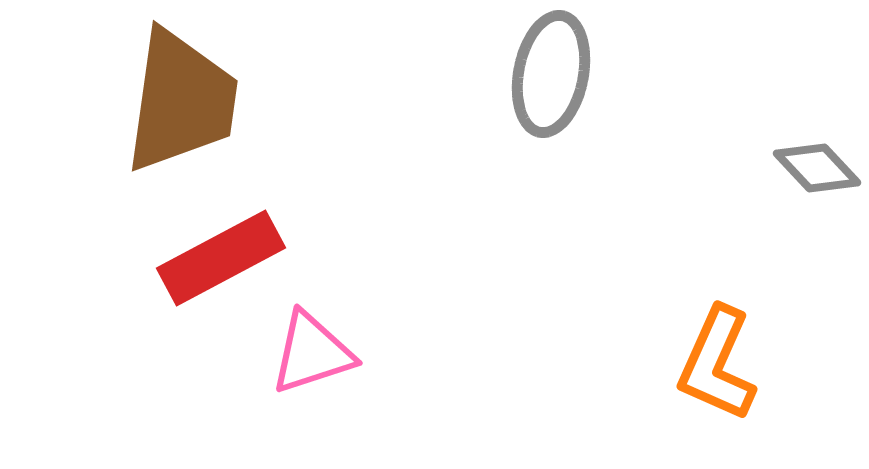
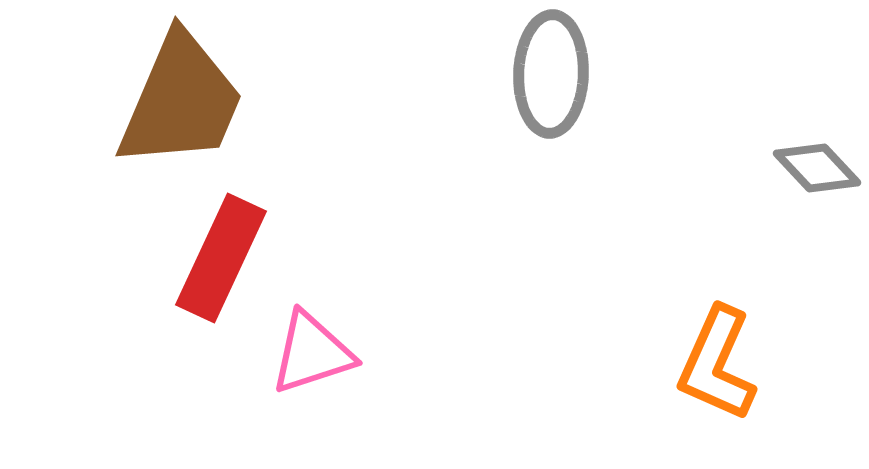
gray ellipse: rotated 9 degrees counterclockwise
brown trapezoid: rotated 15 degrees clockwise
red rectangle: rotated 37 degrees counterclockwise
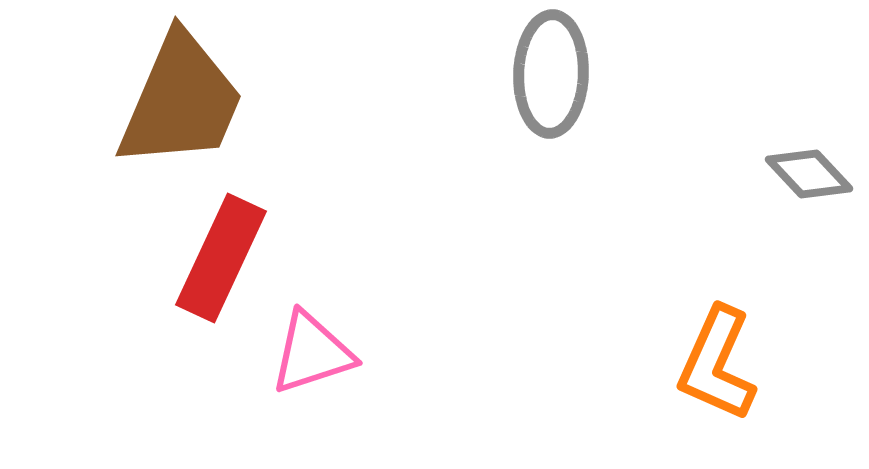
gray diamond: moved 8 px left, 6 px down
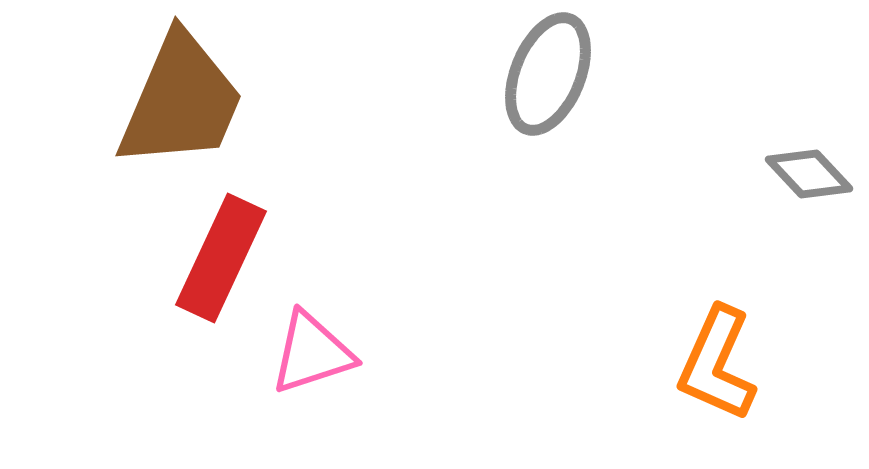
gray ellipse: moved 3 px left; rotated 20 degrees clockwise
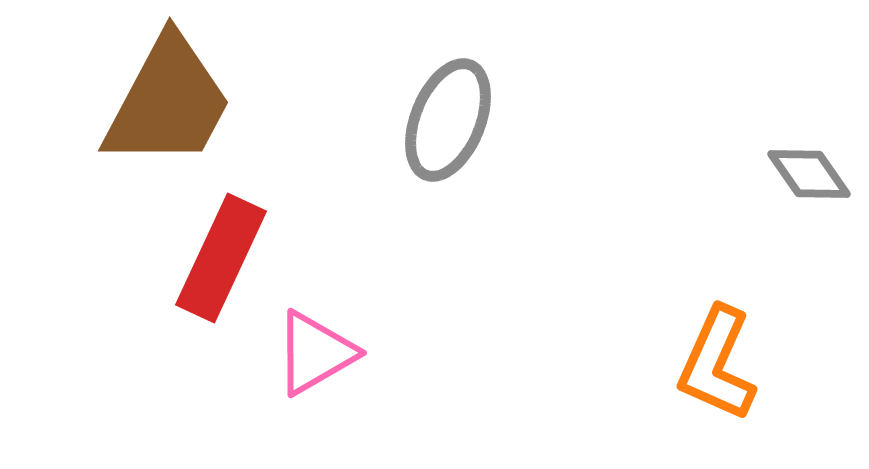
gray ellipse: moved 100 px left, 46 px down
brown trapezoid: moved 13 px left, 1 px down; rotated 5 degrees clockwise
gray diamond: rotated 8 degrees clockwise
pink triangle: moved 3 px right; rotated 12 degrees counterclockwise
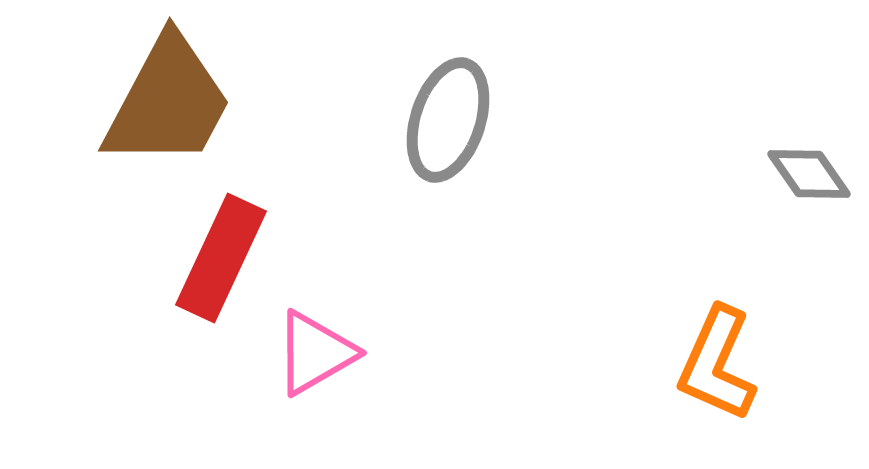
gray ellipse: rotated 4 degrees counterclockwise
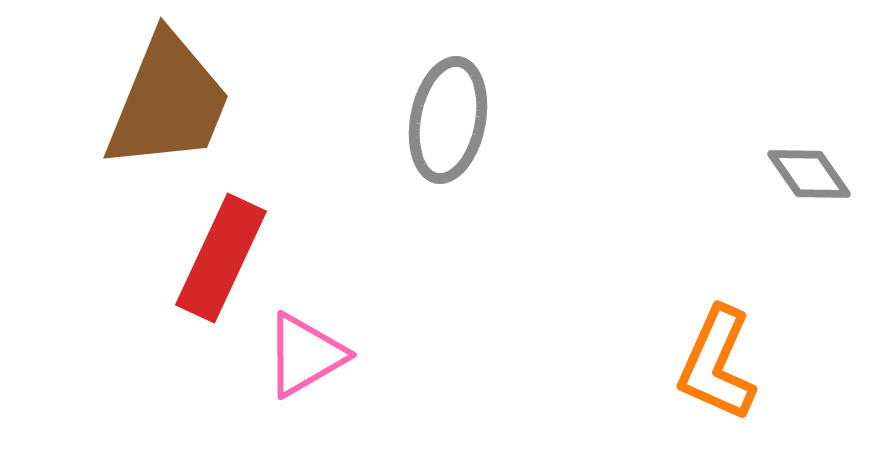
brown trapezoid: rotated 6 degrees counterclockwise
gray ellipse: rotated 7 degrees counterclockwise
pink triangle: moved 10 px left, 2 px down
